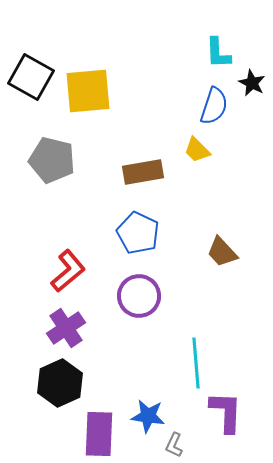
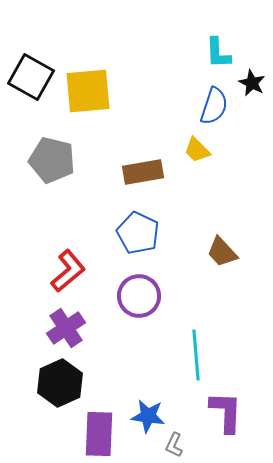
cyan line: moved 8 px up
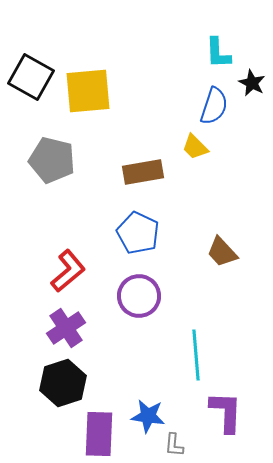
yellow trapezoid: moved 2 px left, 3 px up
black hexagon: moved 3 px right; rotated 6 degrees clockwise
gray L-shape: rotated 20 degrees counterclockwise
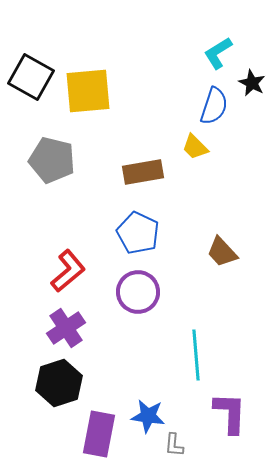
cyan L-shape: rotated 60 degrees clockwise
purple circle: moved 1 px left, 4 px up
black hexagon: moved 4 px left
purple L-shape: moved 4 px right, 1 px down
purple rectangle: rotated 9 degrees clockwise
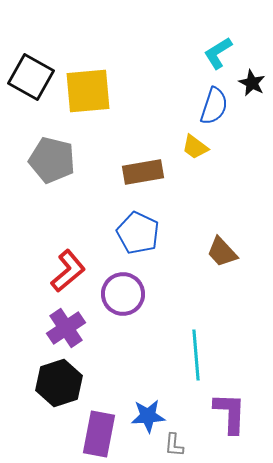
yellow trapezoid: rotated 8 degrees counterclockwise
purple circle: moved 15 px left, 2 px down
blue star: rotated 12 degrees counterclockwise
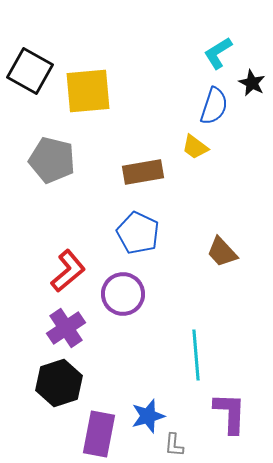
black square: moved 1 px left, 6 px up
blue star: rotated 12 degrees counterclockwise
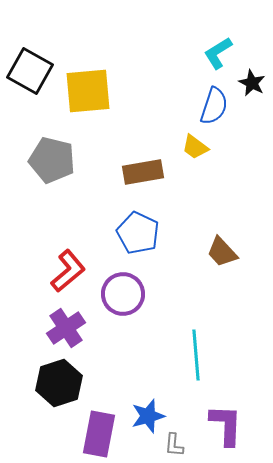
purple L-shape: moved 4 px left, 12 px down
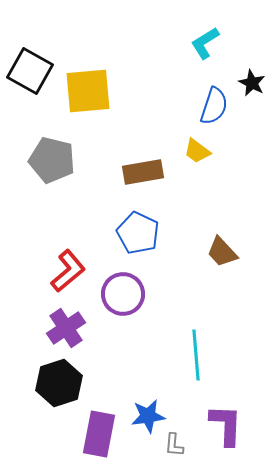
cyan L-shape: moved 13 px left, 10 px up
yellow trapezoid: moved 2 px right, 4 px down
blue star: rotated 8 degrees clockwise
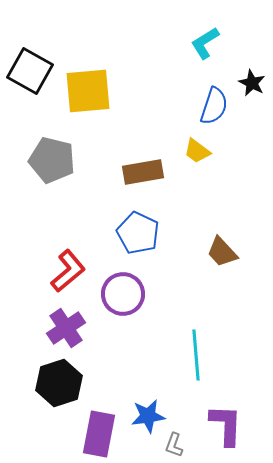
gray L-shape: rotated 15 degrees clockwise
